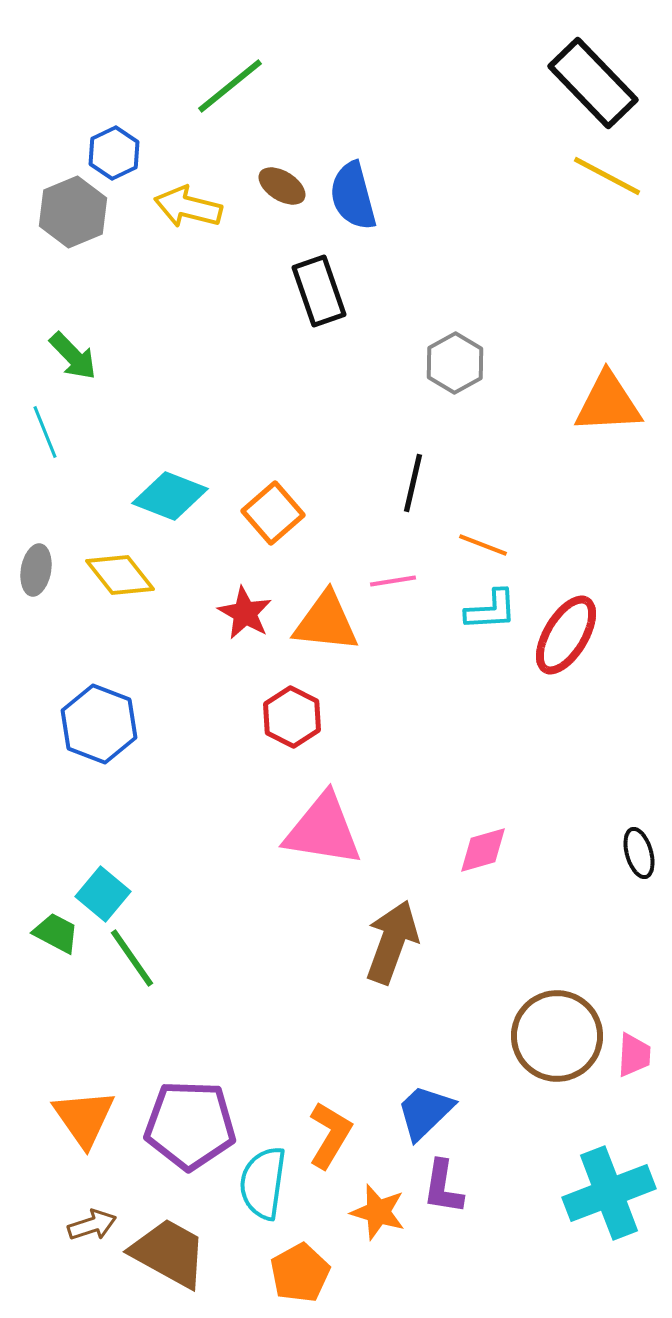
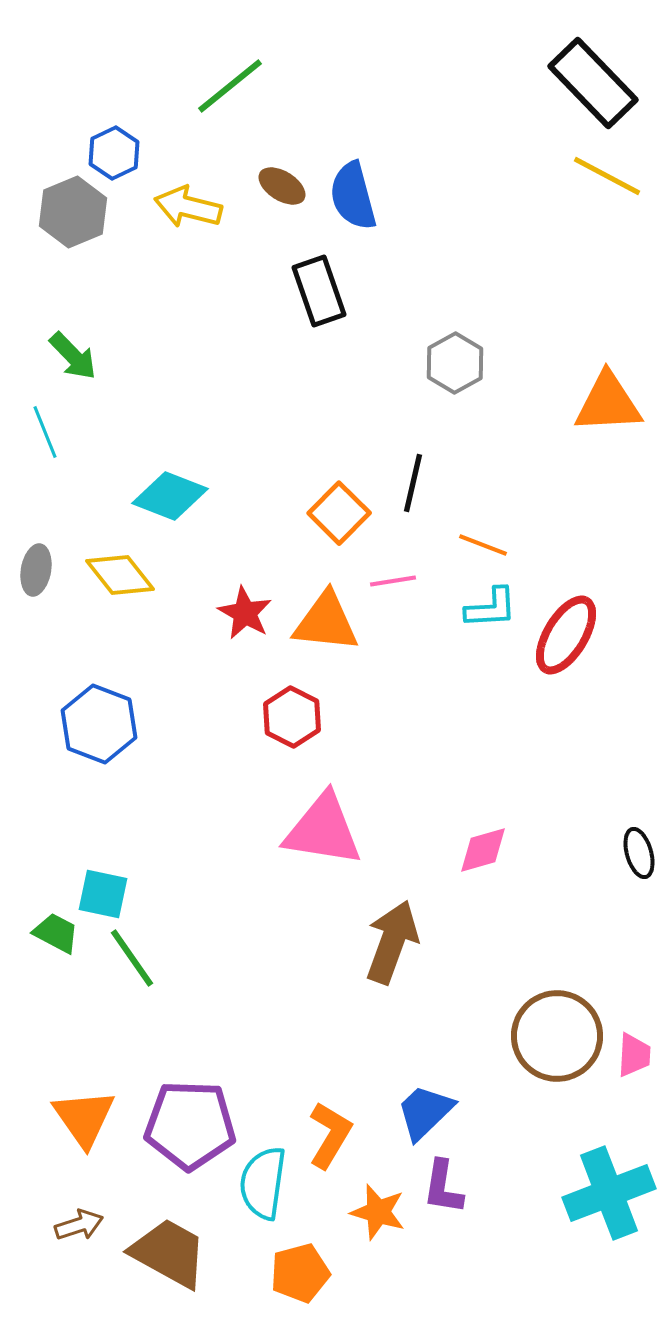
orange square at (273, 513): moved 66 px right; rotated 4 degrees counterclockwise
cyan L-shape at (491, 610): moved 2 px up
cyan square at (103, 894): rotated 28 degrees counterclockwise
brown arrow at (92, 1225): moved 13 px left
orange pentagon at (300, 1273): rotated 14 degrees clockwise
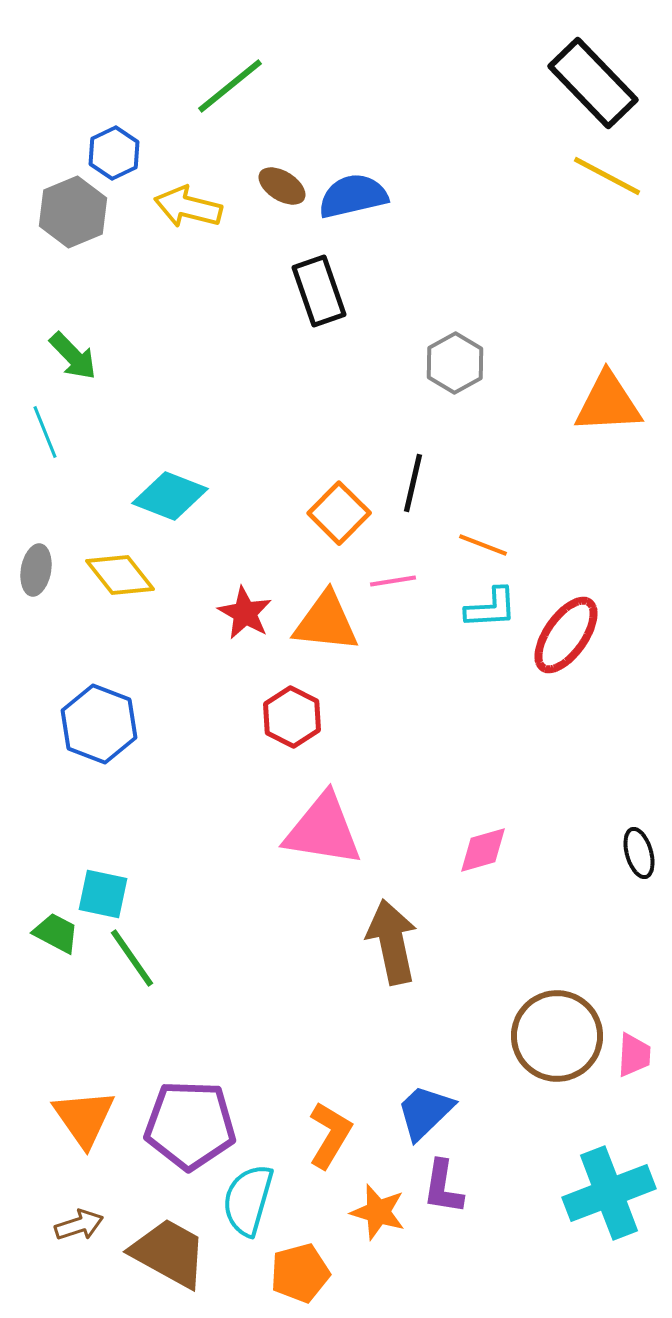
blue semicircle at (353, 196): rotated 92 degrees clockwise
red ellipse at (566, 635): rotated 4 degrees clockwise
brown arrow at (392, 942): rotated 32 degrees counterclockwise
cyan semicircle at (263, 1183): moved 15 px left, 17 px down; rotated 8 degrees clockwise
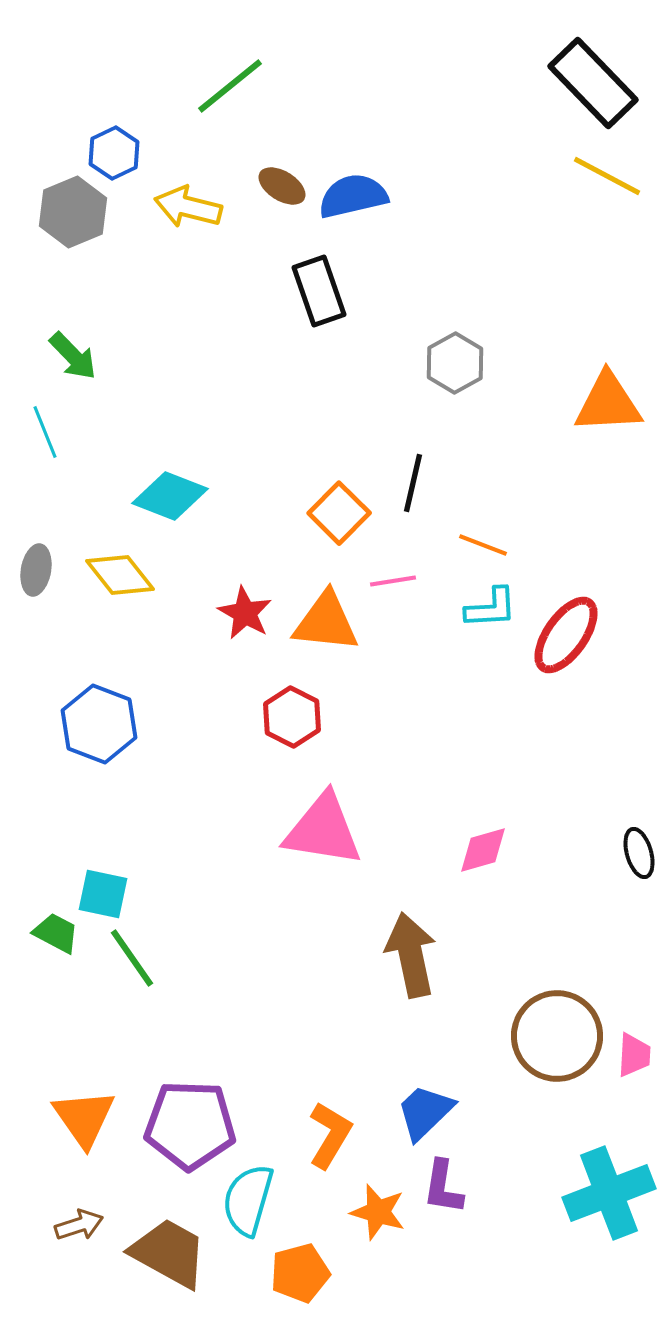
brown arrow at (392, 942): moved 19 px right, 13 px down
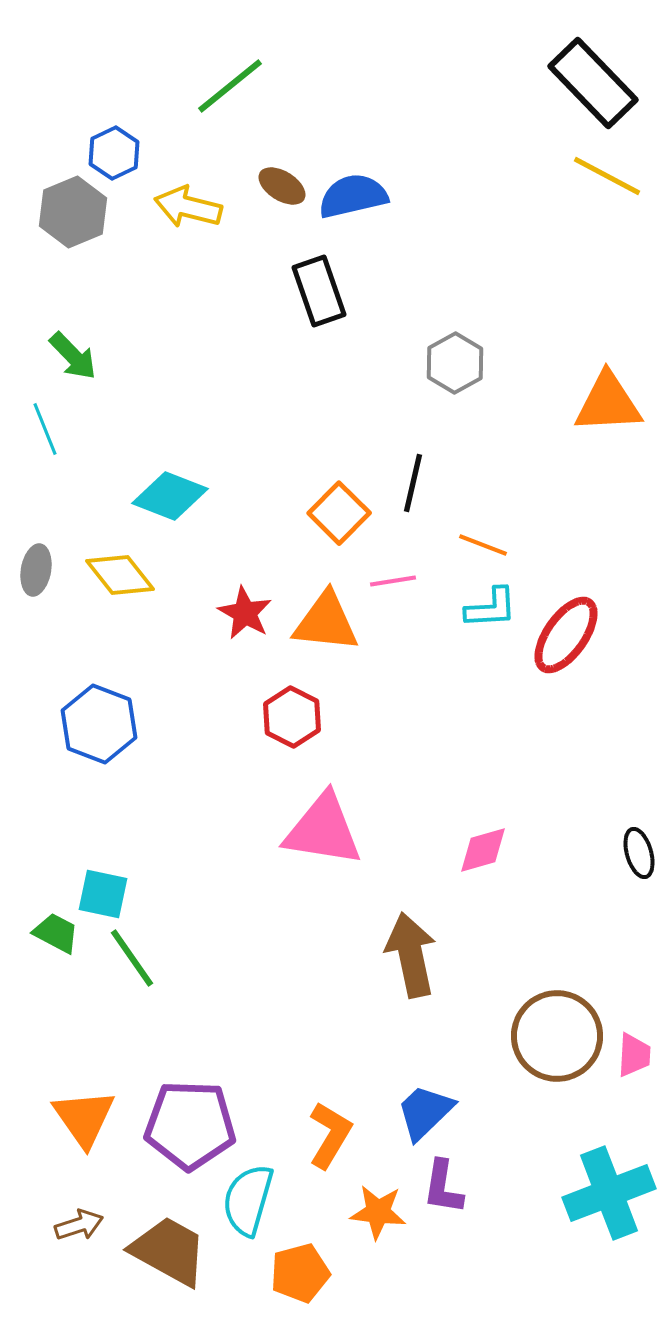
cyan line at (45, 432): moved 3 px up
orange star at (378, 1212): rotated 10 degrees counterclockwise
brown trapezoid at (169, 1253): moved 2 px up
